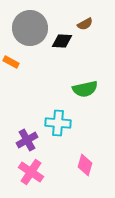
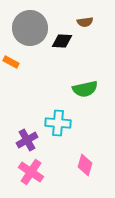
brown semicircle: moved 2 px up; rotated 21 degrees clockwise
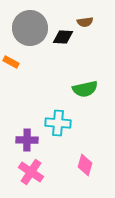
black diamond: moved 1 px right, 4 px up
purple cross: rotated 30 degrees clockwise
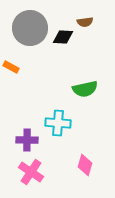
orange rectangle: moved 5 px down
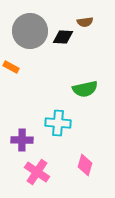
gray circle: moved 3 px down
purple cross: moved 5 px left
pink cross: moved 6 px right
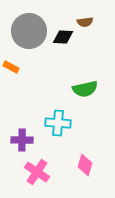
gray circle: moved 1 px left
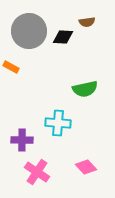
brown semicircle: moved 2 px right
pink diamond: moved 1 px right, 2 px down; rotated 60 degrees counterclockwise
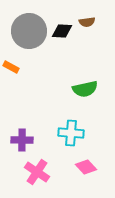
black diamond: moved 1 px left, 6 px up
cyan cross: moved 13 px right, 10 px down
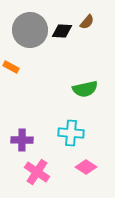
brown semicircle: rotated 42 degrees counterclockwise
gray circle: moved 1 px right, 1 px up
pink diamond: rotated 15 degrees counterclockwise
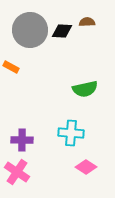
brown semicircle: rotated 133 degrees counterclockwise
pink cross: moved 20 px left
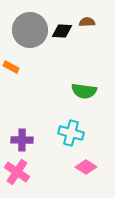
green semicircle: moved 1 px left, 2 px down; rotated 20 degrees clockwise
cyan cross: rotated 10 degrees clockwise
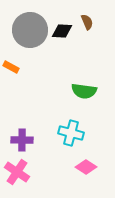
brown semicircle: rotated 70 degrees clockwise
